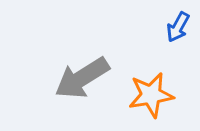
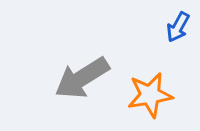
orange star: moved 1 px left
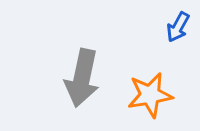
gray arrow: rotated 46 degrees counterclockwise
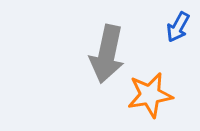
gray arrow: moved 25 px right, 24 px up
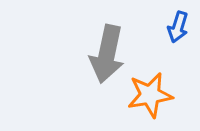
blue arrow: rotated 12 degrees counterclockwise
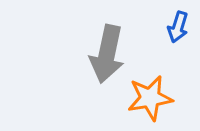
orange star: moved 3 px down
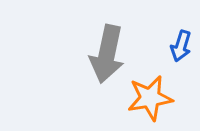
blue arrow: moved 3 px right, 19 px down
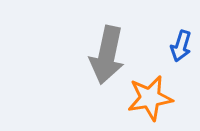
gray arrow: moved 1 px down
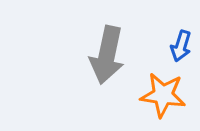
orange star: moved 13 px right, 3 px up; rotated 18 degrees clockwise
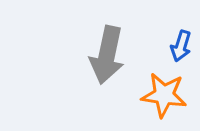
orange star: moved 1 px right
